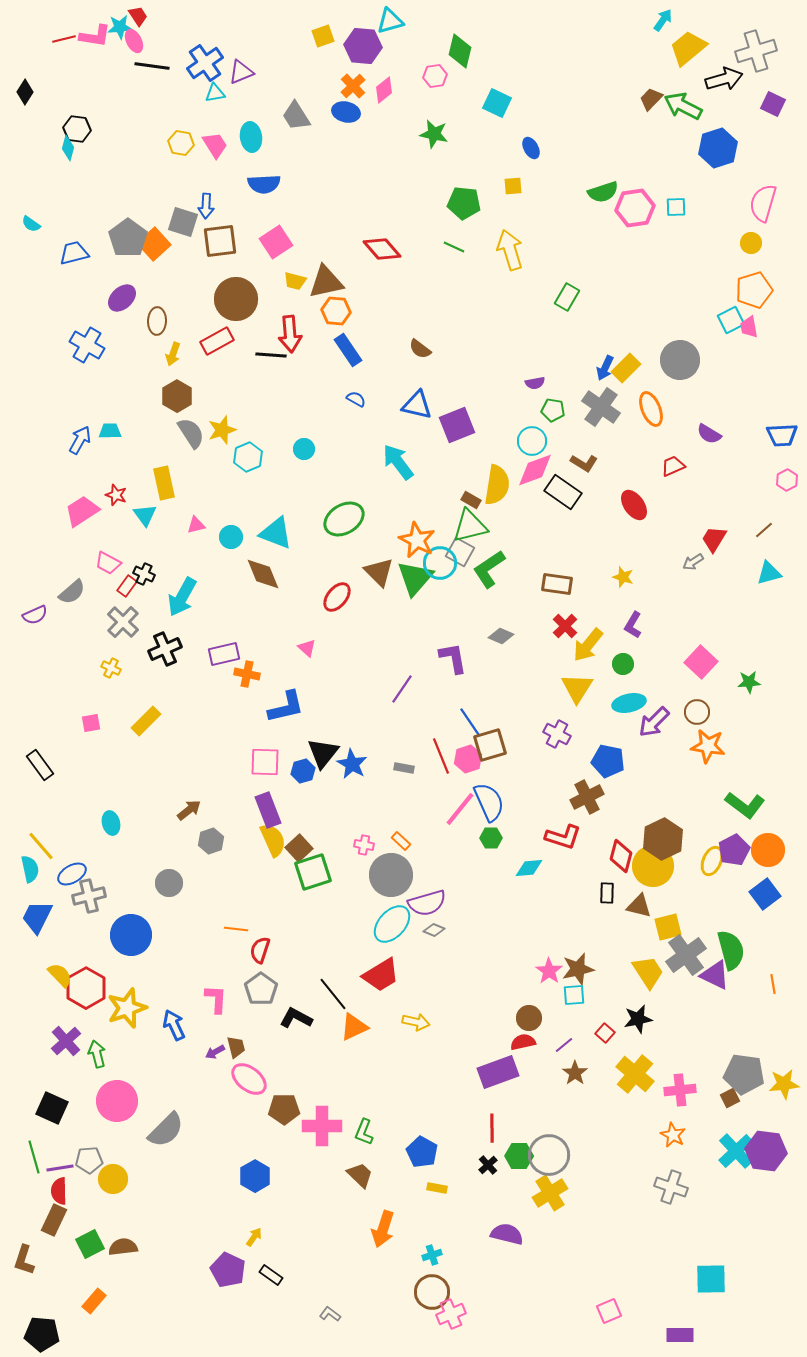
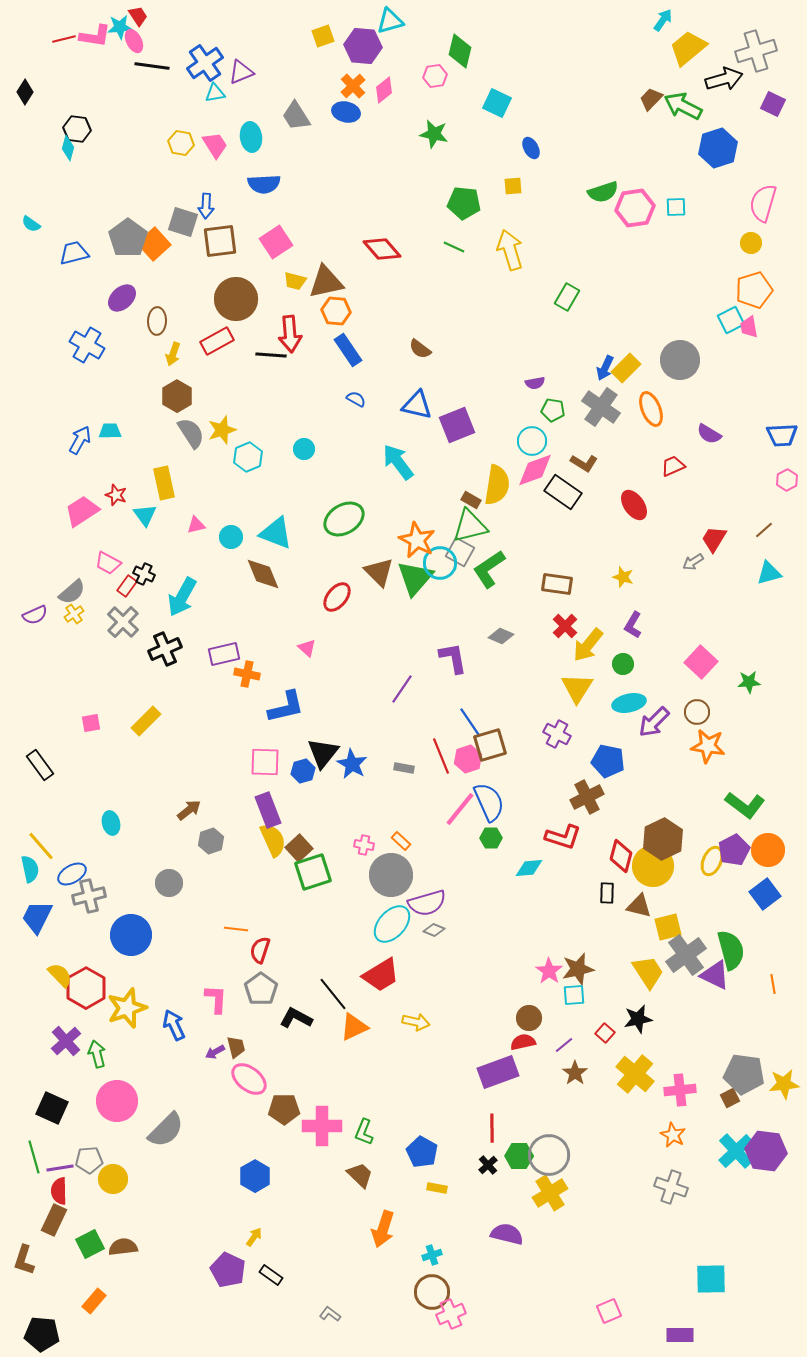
yellow cross at (111, 668): moved 37 px left, 54 px up; rotated 30 degrees clockwise
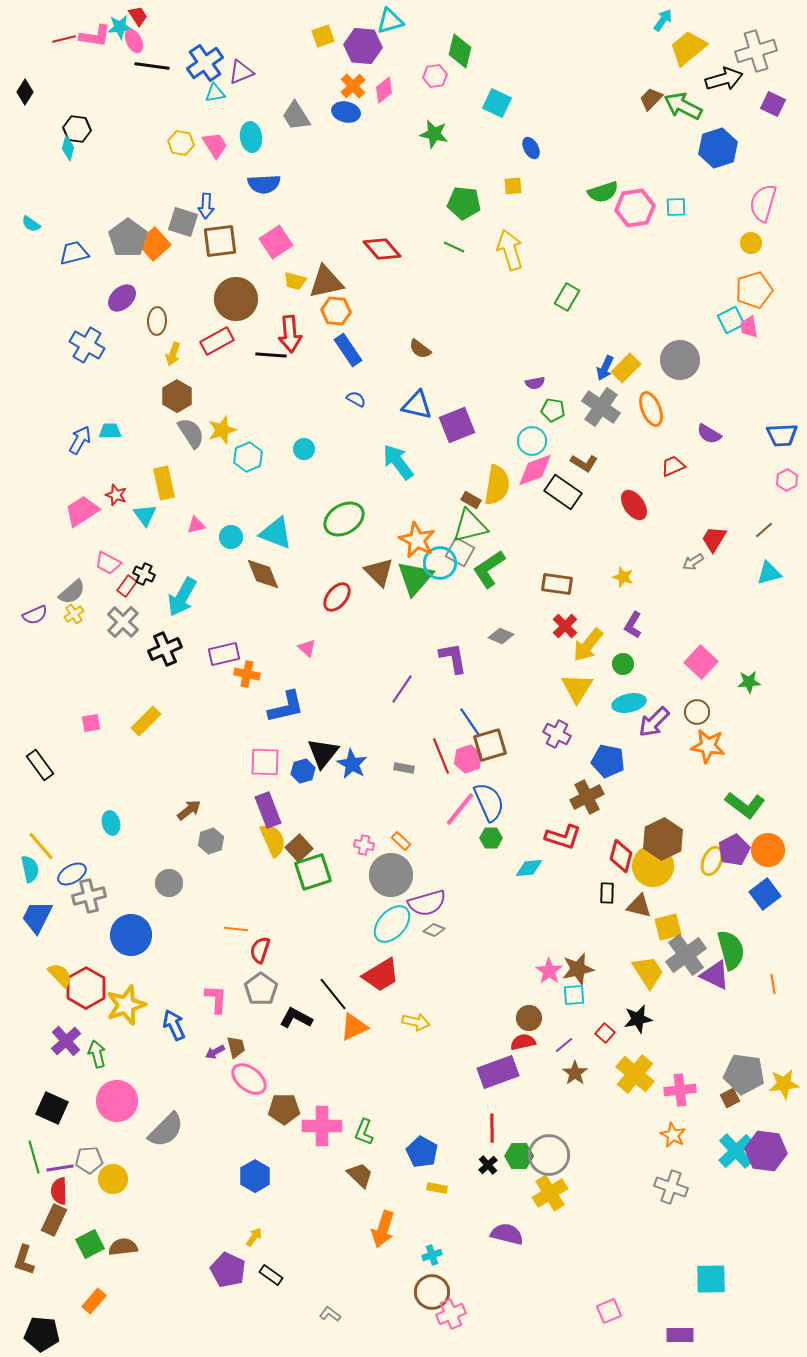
yellow star at (127, 1008): moved 1 px left, 3 px up
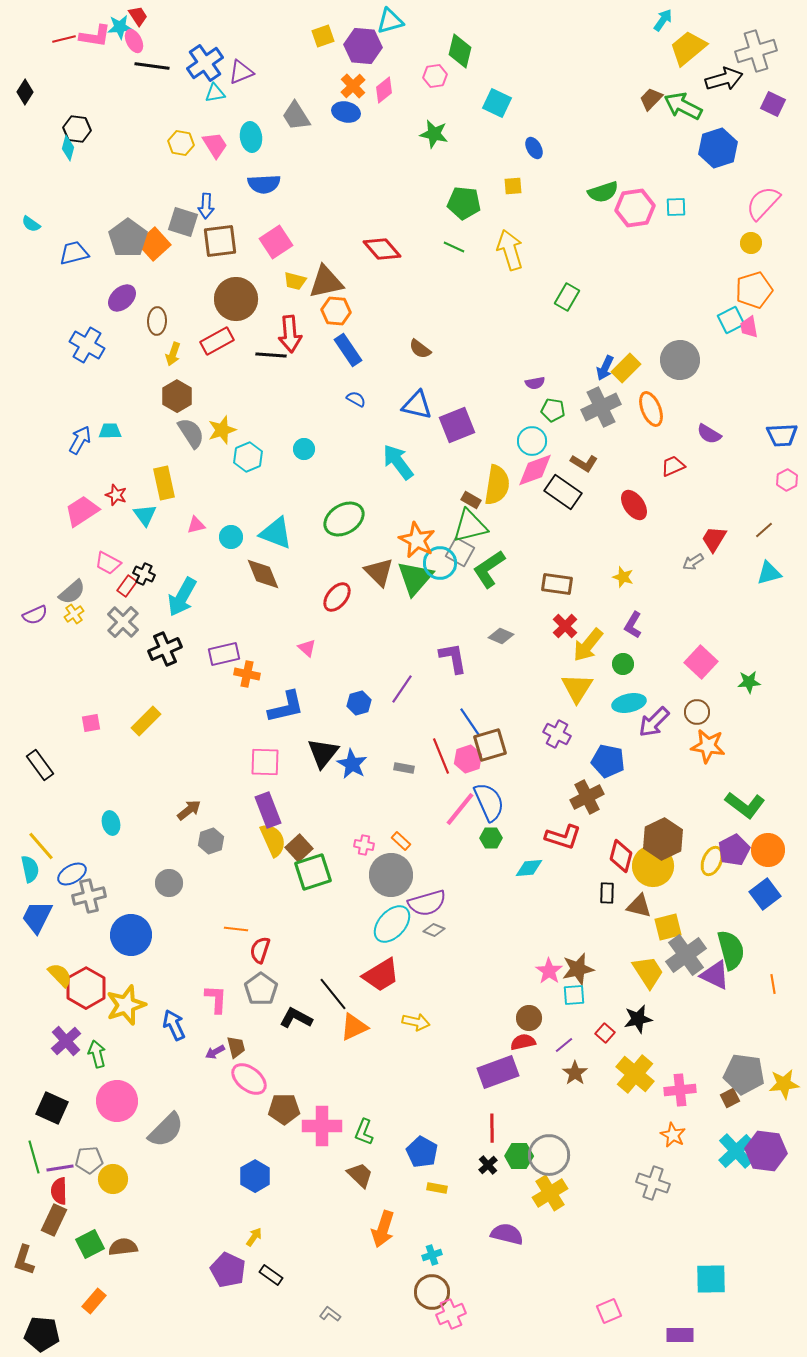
blue ellipse at (531, 148): moved 3 px right
pink semicircle at (763, 203): rotated 27 degrees clockwise
gray cross at (601, 407): rotated 30 degrees clockwise
blue hexagon at (303, 771): moved 56 px right, 68 px up
gray cross at (671, 1187): moved 18 px left, 4 px up
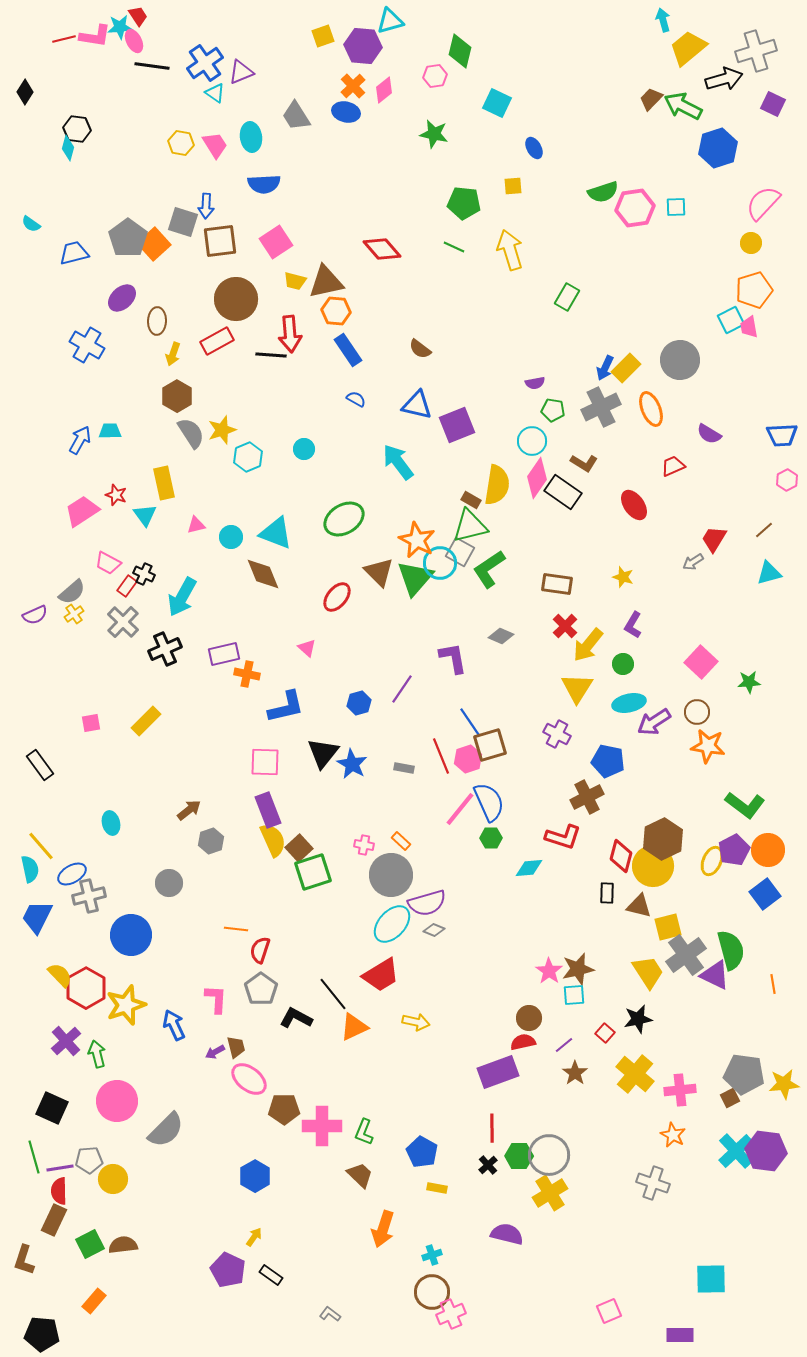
cyan arrow at (663, 20): rotated 50 degrees counterclockwise
cyan triangle at (215, 93): rotated 45 degrees clockwise
pink diamond at (535, 470): moved 2 px right, 8 px down; rotated 36 degrees counterclockwise
purple arrow at (654, 722): rotated 12 degrees clockwise
brown semicircle at (123, 1247): moved 2 px up
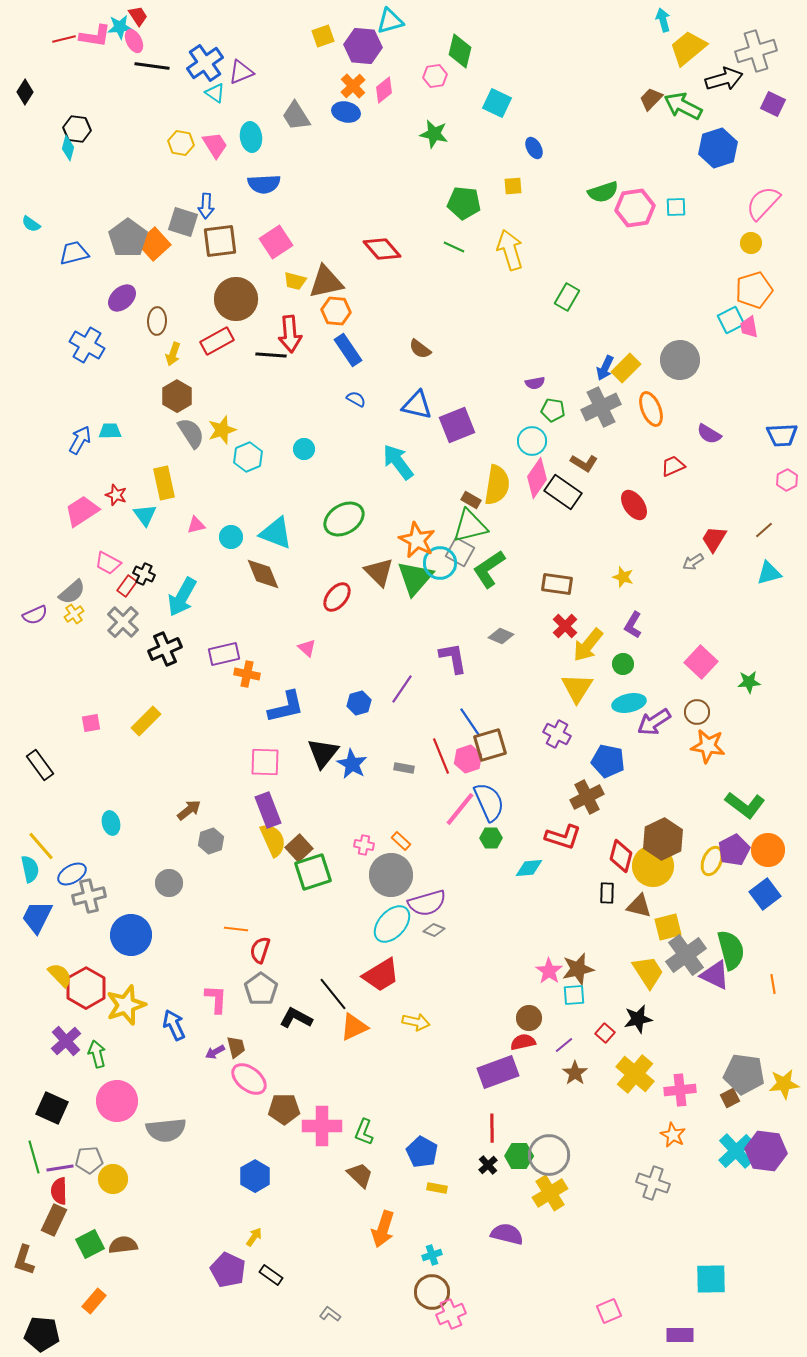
gray semicircle at (166, 1130): rotated 39 degrees clockwise
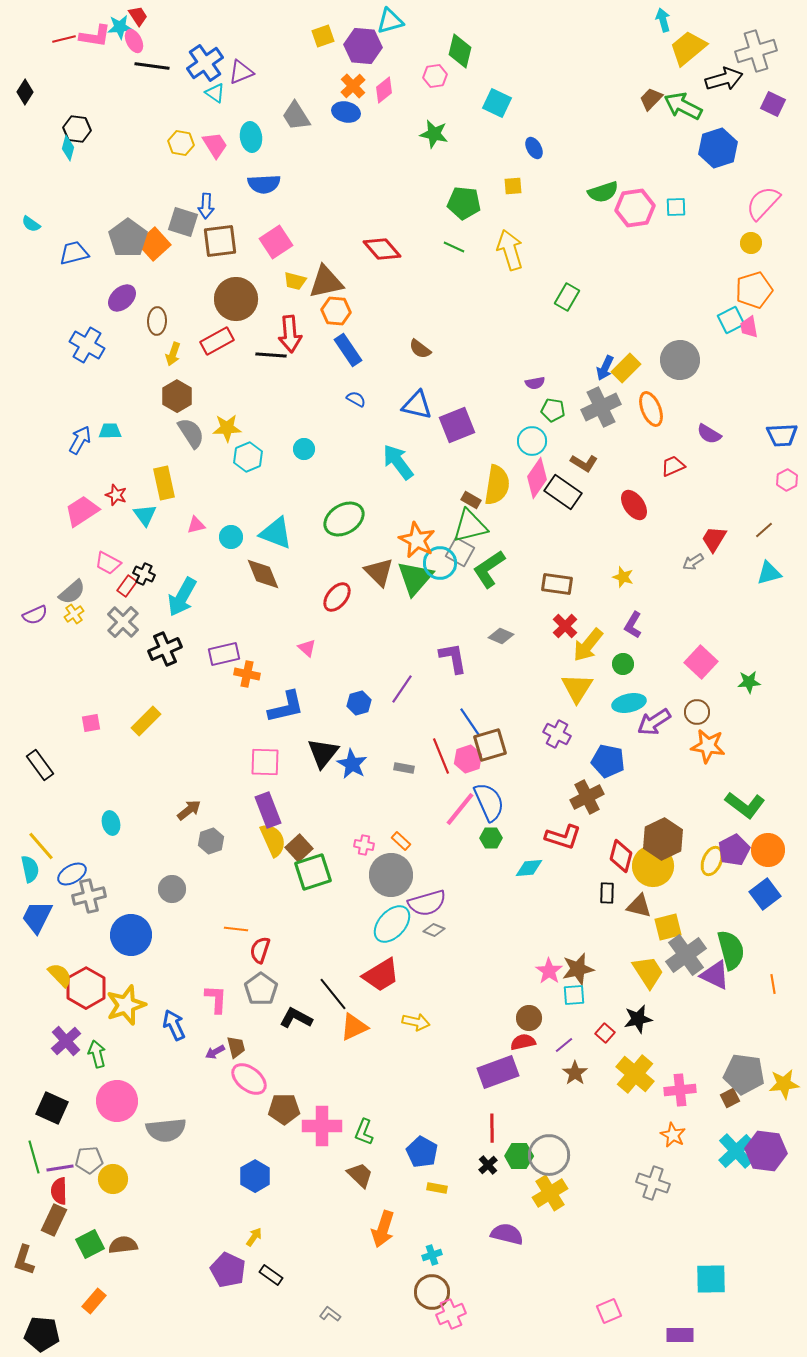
yellow star at (222, 430): moved 5 px right, 2 px up; rotated 16 degrees clockwise
gray circle at (169, 883): moved 3 px right, 6 px down
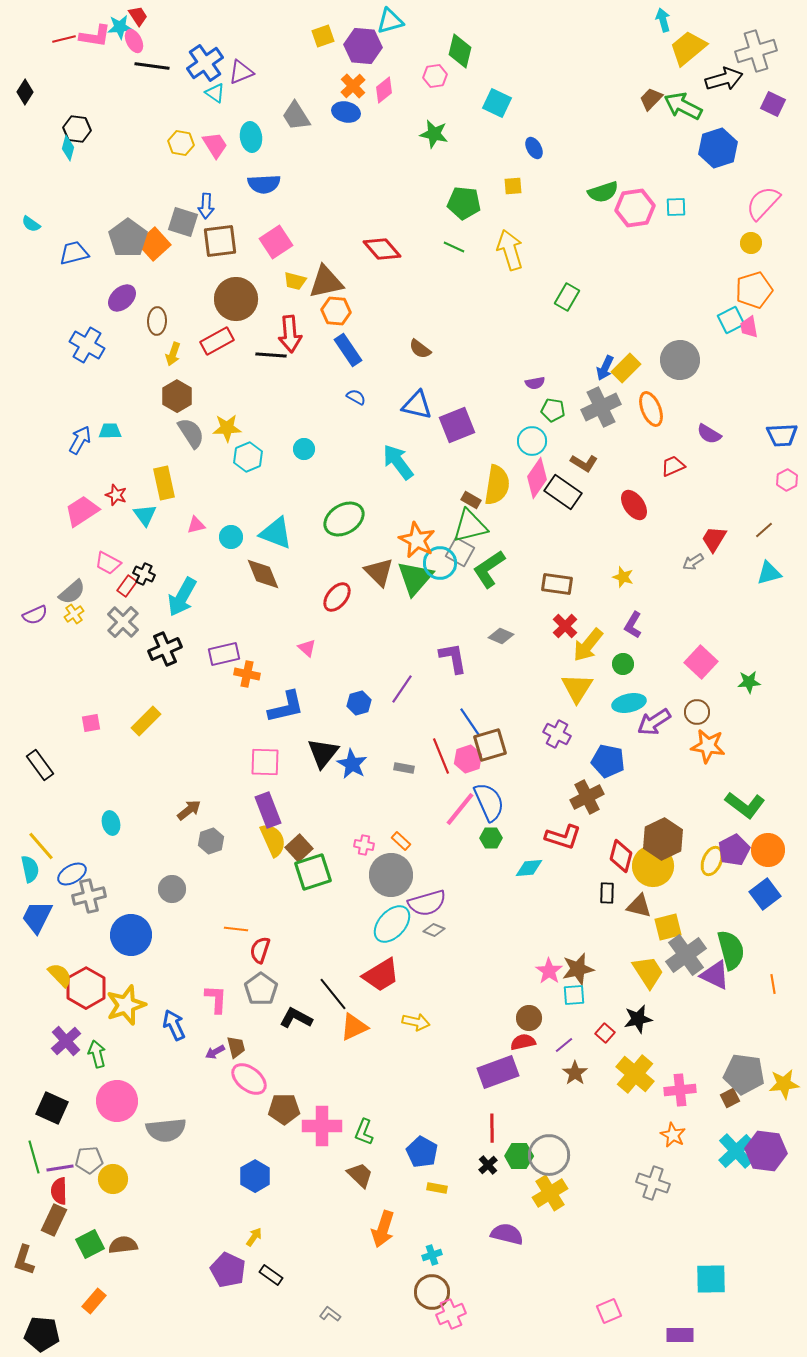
blue semicircle at (356, 399): moved 2 px up
